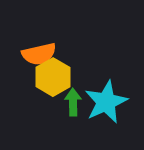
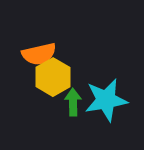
cyan star: moved 2 px up; rotated 15 degrees clockwise
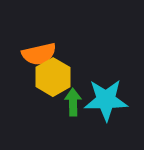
cyan star: rotated 9 degrees clockwise
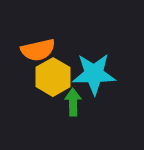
orange semicircle: moved 1 px left, 4 px up
cyan star: moved 12 px left, 26 px up
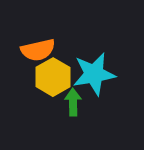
cyan star: rotated 9 degrees counterclockwise
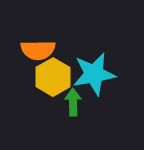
orange semicircle: rotated 12 degrees clockwise
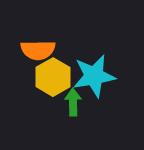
cyan star: moved 2 px down
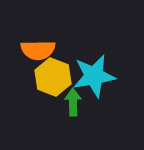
yellow hexagon: rotated 9 degrees counterclockwise
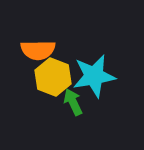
green arrow: rotated 24 degrees counterclockwise
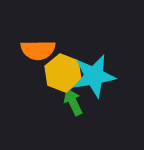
yellow hexagon: moved 10 px right, 4 px up
